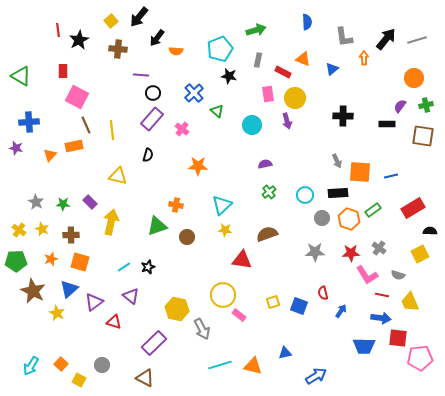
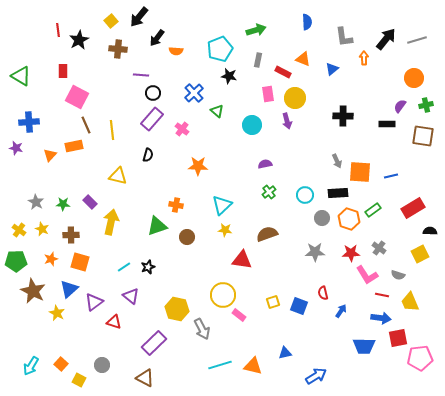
red square at (398, 338): rotated 18 degrees counterclockwise
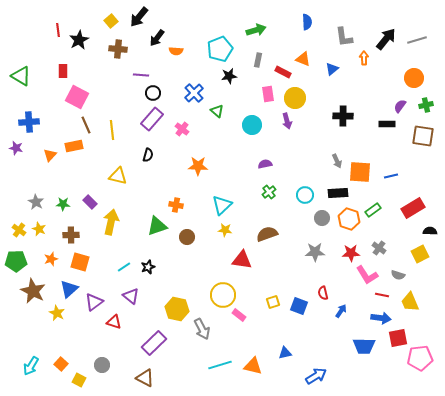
black star at (229, 76): rotated 21 degrees counterclockwise
yellow star at (42, 229): moved 3 px left
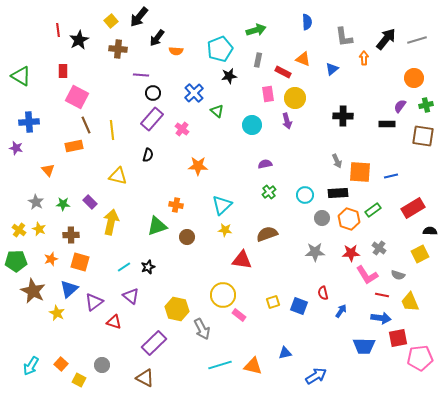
orange triangle at (50, 155): moved 2 px left, 15 px down; rotated 24 degrees counterclockwise
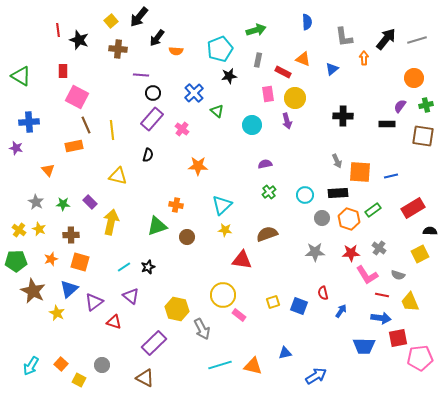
black star at (79, 40): rotated 24 degrees counterclockwise
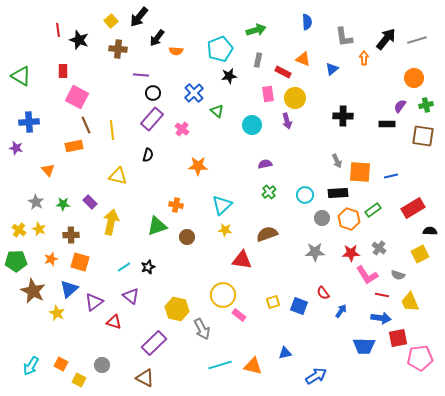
red semicircle at (323, 293): rotated 24 degrees counterclockwise
orange square at (61, 364): rotated 16 degrees counterclockwise
